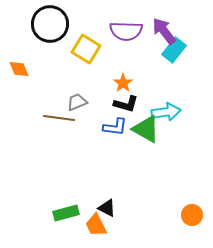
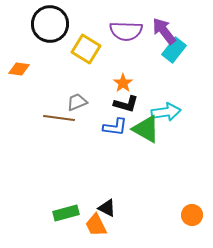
orange diamond: rotated 60 degrees counterclockwise
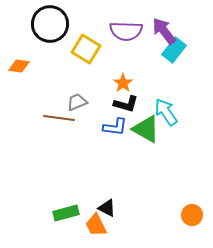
orange diamond: moved 3 px up
cyan arrow: rotated 116 degrees counterclockwise
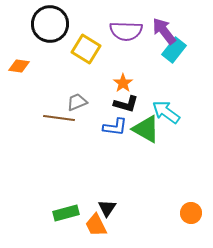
cyan arrow: rotated 20 degrees counterclockwise
black triangle: rotated 36 degrees clockwise
orange circle: moved 1 px left, 2 px up
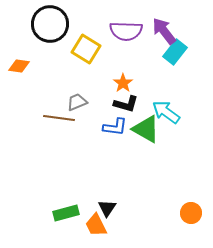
cyan rectangle: moved 1 px right, 2 px down
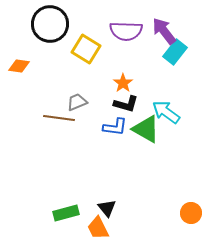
black triangle: rotated 12 degrees counterclockwise
orange trapezoid: moved 2 px right, 3 px down
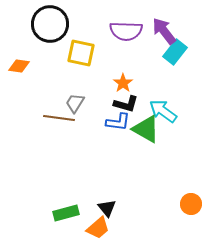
yellow square: moved 5 px left, 4 px down; rotated 20 degrees counterclockwise
gray trapezoid: moved 2 px left, 1 px down; rotated 35 degrees counterclockwise
cyan arrow: moved 3 px left, 1 px up
blue L-shape: moved 3 px right, 5 px up
orange circle: moved 9 px up
orange trapezoid: rotated 105 degrees counterclockwise
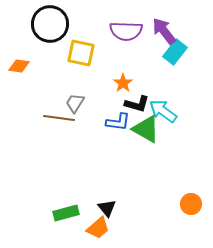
black L-shape: moved 11 px right
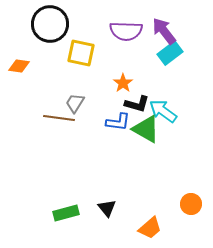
cyan rectangle: moved 5 px left, 1 px down; rotated 15 degrees clockwise
orange trapezoid: moved 52 px right
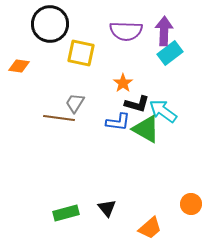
purple arrow: rotated 40 degrees clockwise
